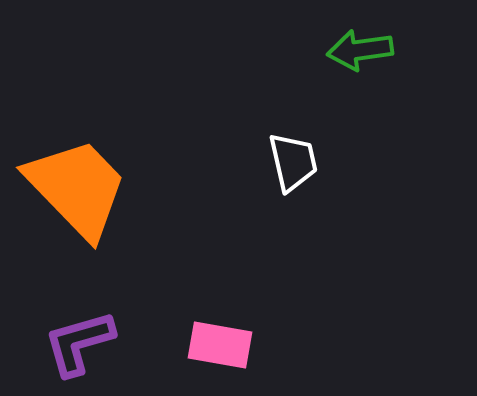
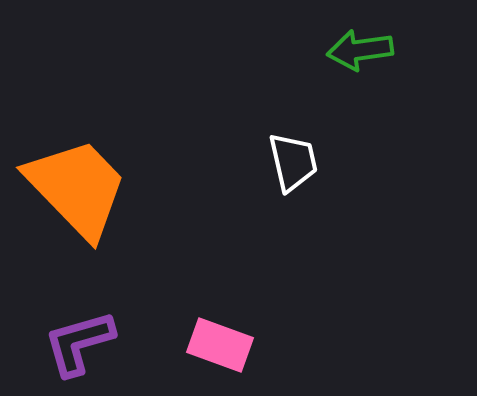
pink rectangle: rotated 10 degrees clockwise
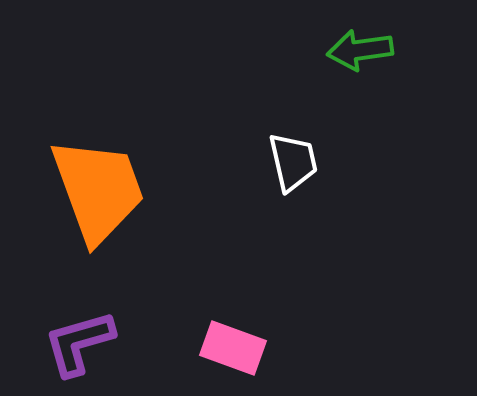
orange trapezoid: moved 21 px right, 2 px down; rotated 24 degrees clockwise
pink rectangle: moved 13 px right, 3 px down
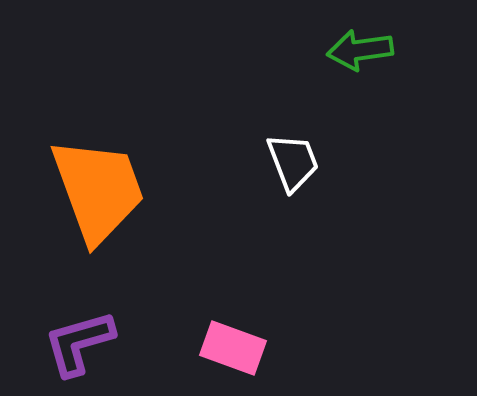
white trapezoid: rotated 8 degrees counterclockwise
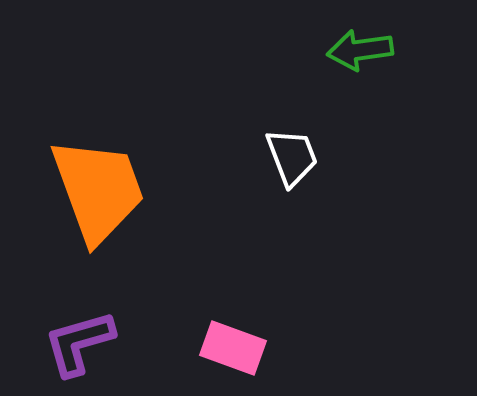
white trapezoid: moved 1 px left, 5 px up
